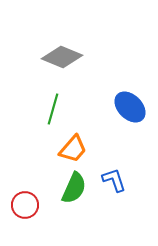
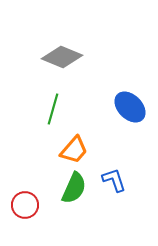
orange trapezoid: moved 1 px right, 1 px down
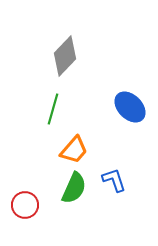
gray diamond: moved 3 px right, 1 px up; rotated 69 degrees counterclockwise
